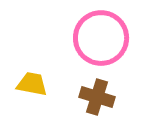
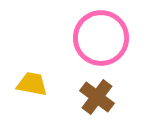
brown cross: rotated 20 degrees clockwise
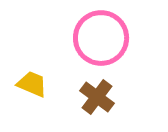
yellow trapezoid: rotated 12 degrees clockwise
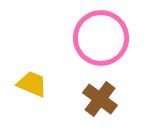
brown cross: moved 3 px right, 2 px down
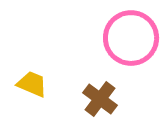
pink circle: moved 30 px right
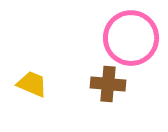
brown cross: moved 8 px right, 15 px up; rotated 32 degrees counterclockwise
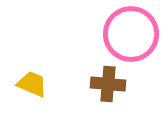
pink circle: moved 4 px up
